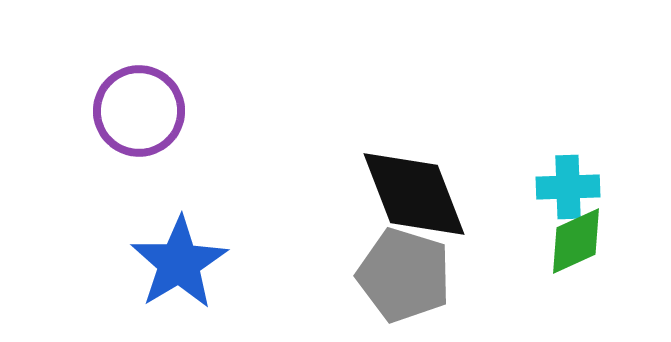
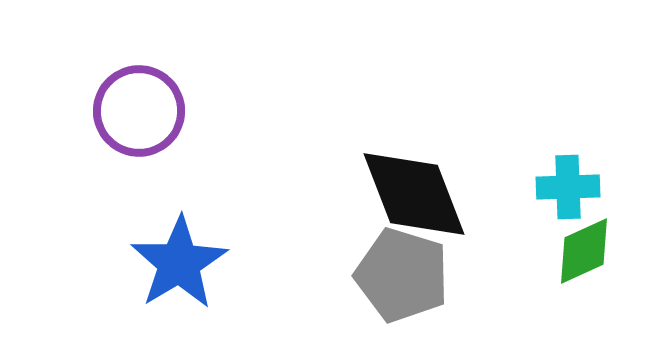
green diamond: moved 8 px right, 10 px down
gray pentagon: moved 2 px left
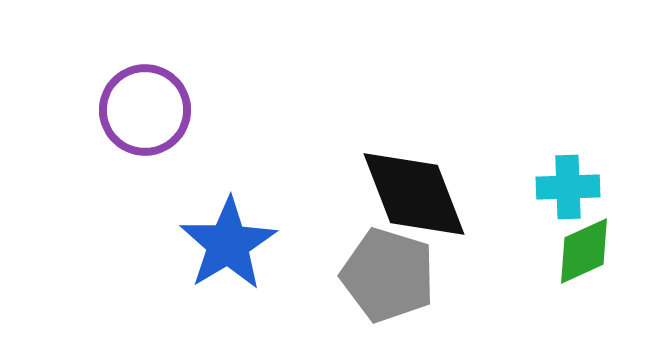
purple circle: moved 6 px right, 1 px up
blue star: moved 49 px right, 19 px up
gray pentagon: moved 14 px left
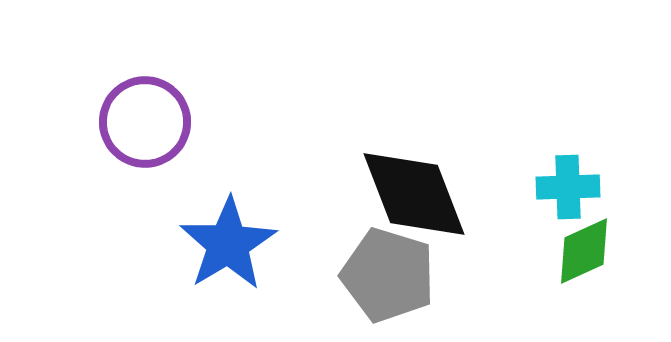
purple circle: moved 12 px down
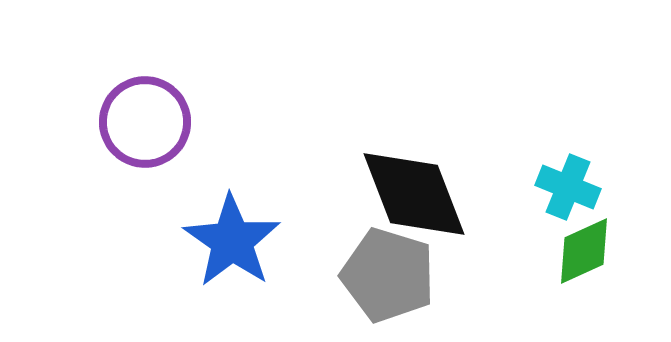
cyan cross: rotated 24 degrees clockwise
blue star: moved 4 px right, 3 px up; rotated 6 degrees counterclockwise
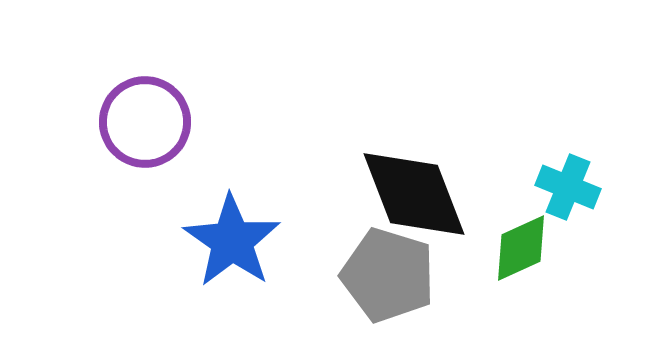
green diamond: moved 63 px left, 3 px up
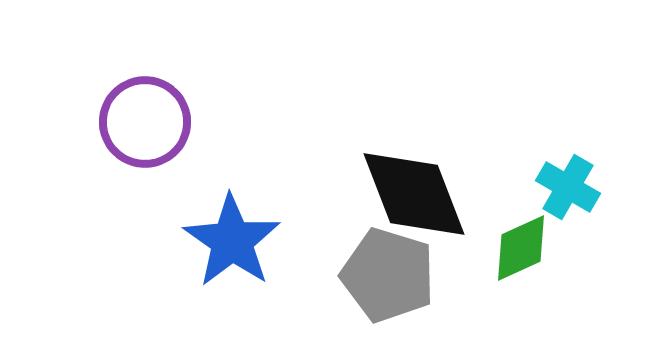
cyan cross: rotated 8 degrees clockwise
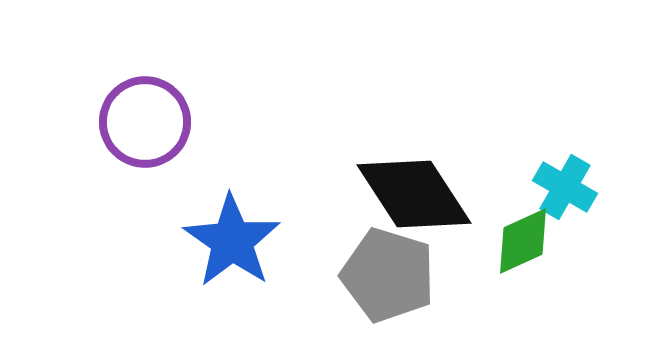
cyan cross: moved 3 px left
black diamond: rotated 12 degrees counterclockwise
green diamond: moved 2 px right, 7 px up
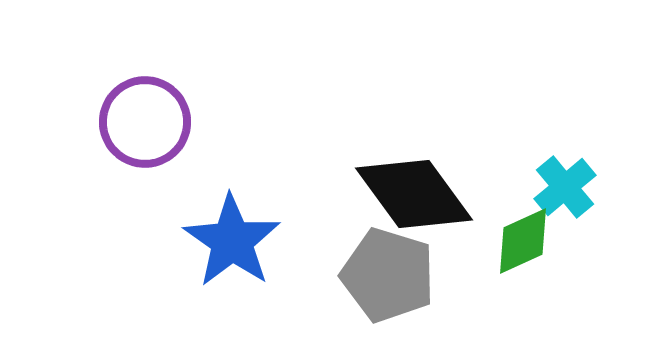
cyan cross: rotated 20 degrees clockwise
black diamond: rotated 3 degrees counterclockwise
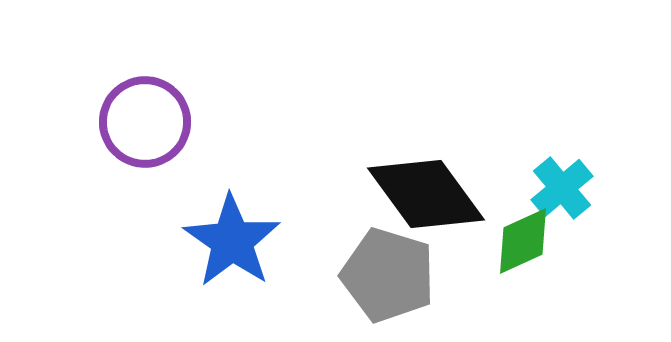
cyan cross: moved 3 px left, 1 px down
black diamond: moved 12 px right
